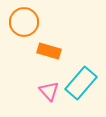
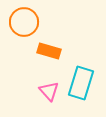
cyan rectangle: rotated 24 degrees counterclockwise
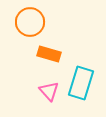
orange circle: moved 6 px right
orange rectangle: moved 3 px down
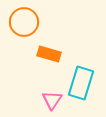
orange circle: moved 6 px left
pink triangle: moved 3 px right, 9 px down; rotated 15 degrees clockwise
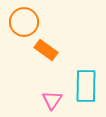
orange rectangle: moved 3 px left, 4 px up; rotated 20 degrees clockwise
cyan rectangle: moved 5 px right, 3 px down; rotated 16 degrees counterclockwise
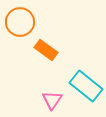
orange circle: moved 4 px left
cyan rectangle: rotated 52 degrees counterclockwise
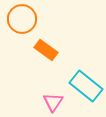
orange circle: moved 2 px right, 3 px up
pink triangle: moved 1 px right, 2 px down
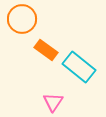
cyan rectangle: moved 7 px left, 19 px up
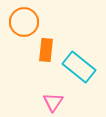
orange circle: moved 2 px right, 3 px down
orange rectangle: rotated 60 degrees clockwise
